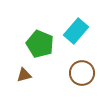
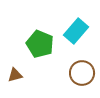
brown triangle: moved 9 px left
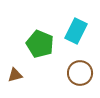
cyan rectangle: rotated 15 degrees counterclockwise
brown circle: moved 2 px left
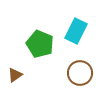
brown triangle: rotated 21 degrees counterclockwise
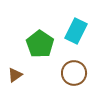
green pentagon: rotated 12 degrees clockwise
brown circle: moved 6 px left
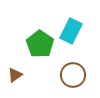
cyan rectangle: moved 5 px left
brown circle: moved 1 px left, 2 px down
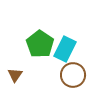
cyan rectangle: moved 6 px left, 18 px down
brown triangle: rotated 21 degrees counterclockwise
